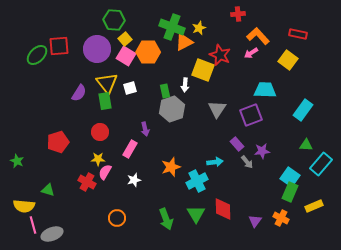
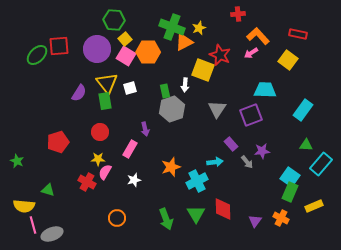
purple rectangle at (237, 144): moved 6 px left
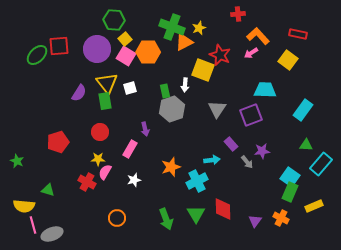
cyan arrow at (215, 162): moved 3 px left, 2 px up
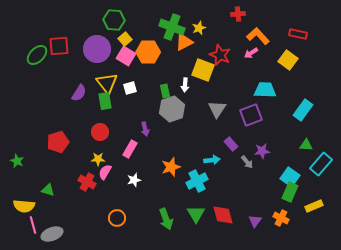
red diamond at (223, 209): moved 6 px down; rotated 15 degrees counterclockwise
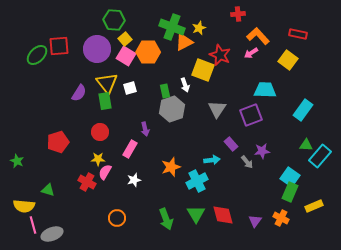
white arrow at (185, 85): rotated 24 degrees counterclockwise
cyan rectangle at (321, 164): moved 1 px left, 8 px up
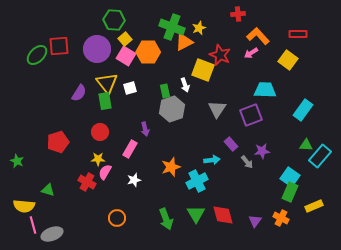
red rectangle at (298, 34): rotated 12 degrees counterclockwise
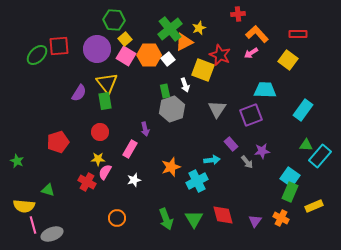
green cross at (172, 27): moved 2 px left, 2 px down; rotated 30 degrees clockwise
orange L-shape at (258, 36): moved 1 px left, 2 px up
orange hexagon at (148, 52): moved 1 px right, 3 px down
white square at (130, 88): moved 38 px right, 29 px up; rotated 24 degrees counterclockwise
green triangle at (196, 214): moved 2 px left, 5 px down
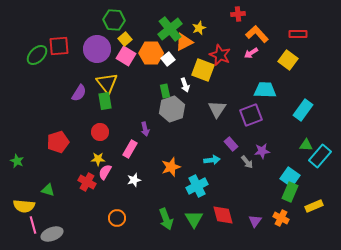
orange hexagon at (149, 55): moved 2 px right, 2 px up
cyan cross at (197, 181): moved 5 px down
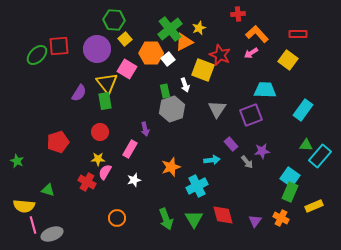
pink square at (126, 56): moved 1 px right, 13 px down
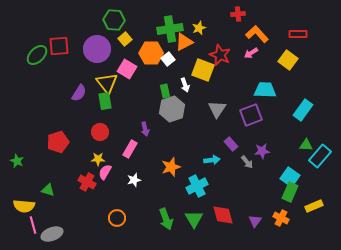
green cross at (170, 29): rotated 30 degrees clockwise
